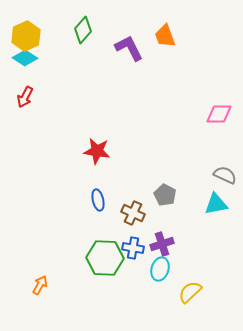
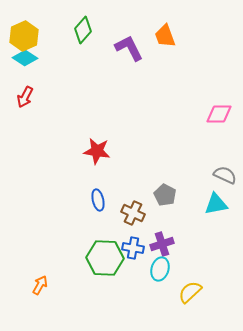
yellow hexagon: moved 2 px left
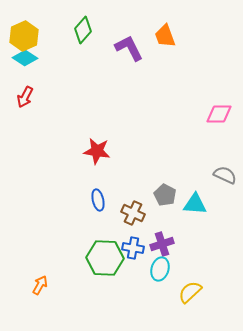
cyan triangle: moved 21 px left; rotated 15 degrees clockwise
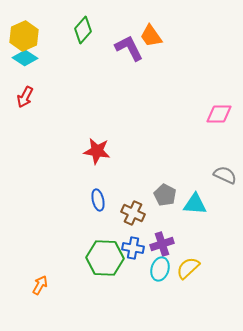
orange trapezoid: moved 14 px left; rotated 15 degrees counterclockwise
yellow semicircle: moved 2 px left, 24 px up
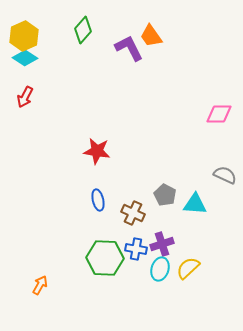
blue cross: moved 3 px right, 1 px down
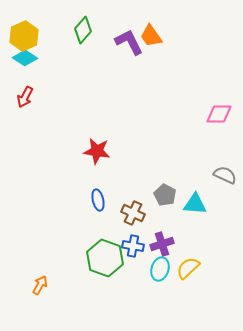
purple L-shape: moved 6 px up
blue cross: moved 3 px left, 3 px up
green hexagon: rotated 18 degrees clockwise
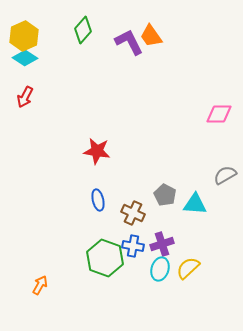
gray semicircle: rotated 55 degrees counterclockwise
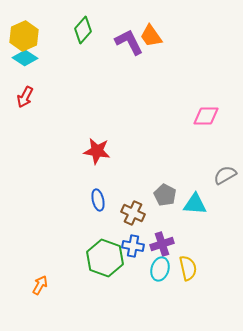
pink diamond: moved 13 px left, 2 px down
yellow semicircle: rotated 120 degrees clockwise
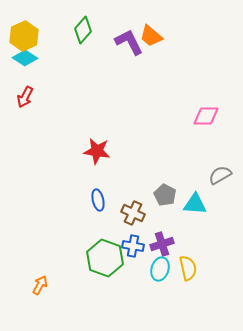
orange trapezoid: rotated 15 degrees counterclockwise
gray semicircle: moved 5 px left
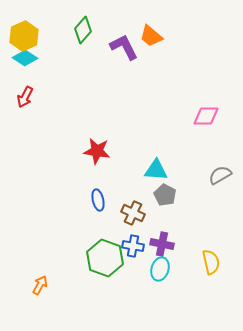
purple L-shape: moved 5 px left, 5 px down
cyan triangle: moved 39 px left, 34 px up
purple cross: rotated 30 degrees clockwise
yellow semicircle: moved 23 px right, 6 px up
